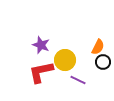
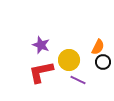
yellow circle: moved 4 px right
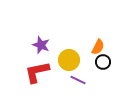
red L-shape: moved 4 px left
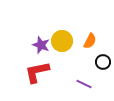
orange semicircle: moved 8 px left, 6 px up
yellow circle: moved 7 px left, 19 px up
purple line: moved 6 px right, 4 px down
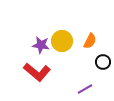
purple star: rotated 12 degrees counterclockwise
red L-shape: rotated 128 degrees counterclockwise
purple line: moved 1 px right, 5 px down; rotated 56 degrees counterclockwise
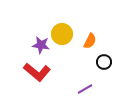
yellow circle: moved 7 px up
black circle: moved 1 px right
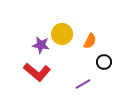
purple line: moved 2 px left, 5 px up
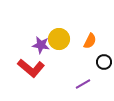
yellow circle: moved 3 px left, 5 px down
red L-shape: moved 6 px left, 4 px up
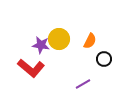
black circle: moved 3 px up
